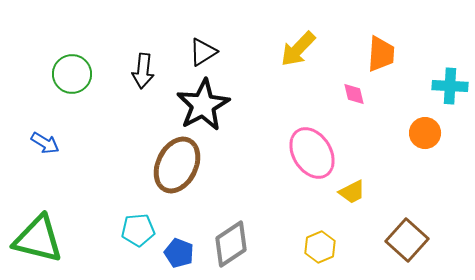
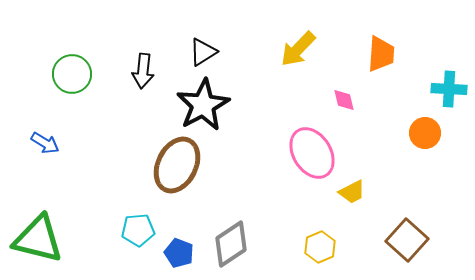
cyan cross: moved 1 px left, 3 px down
pink diamond: moved 10 px left, 6 px down
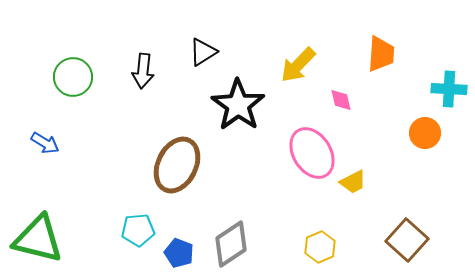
yellow arrow: moved 16 px down
green circle: moved 1 px right, 3 px down
pink diamond: moved 3 px left
black star: moved 35 px right; rotated 8 degrees counterclockwise
yellow trapezoid: moved 1 px right, 10 px up
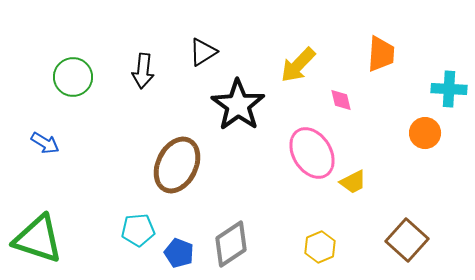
green triangle: rotated 4 degrees clockwise
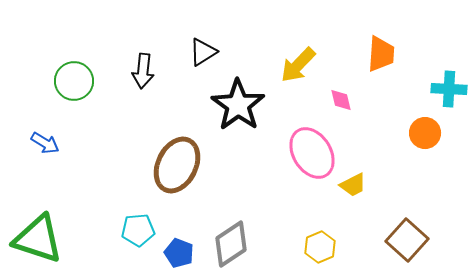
green circle: moved 1 px right, 4 px down
yellow trapezoid: moved 3 px down
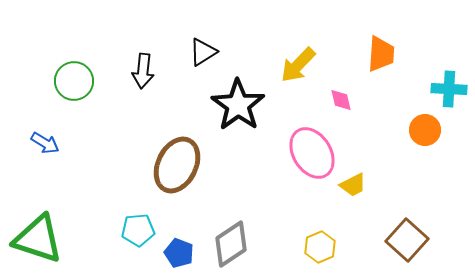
orange circle: moved 3 px up
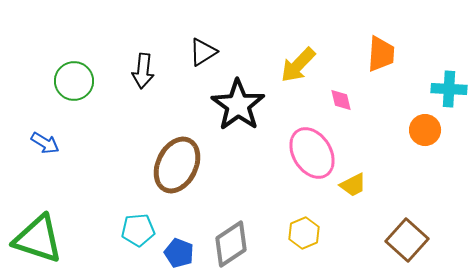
yellow hexagon: moved 16 px left, 14 px up
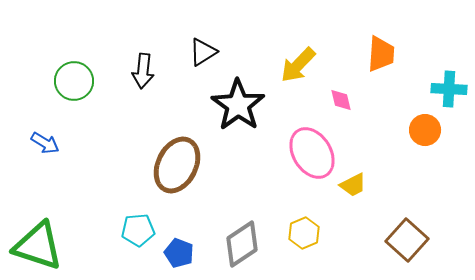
green triangle: moved 7 px down
gray diamond: moved 11 px right
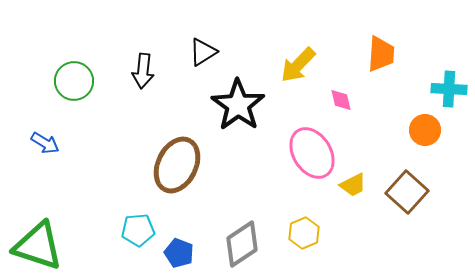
brown square: moved 48 px up
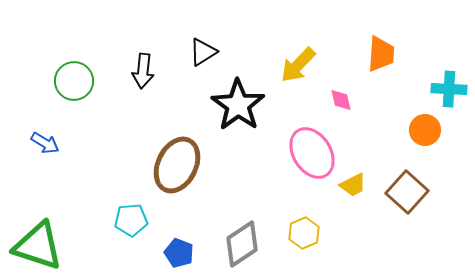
cyan pentagon: moved 7 px left, 10 px up
